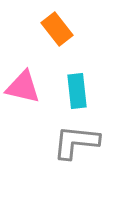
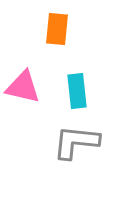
orange rectangle: rotated 44 degrees clockwise
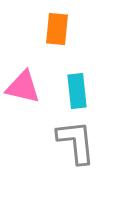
gray L-shape: rotated 78 degrees clockwise
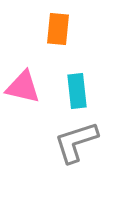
orange rectangle: moved 1 px right
gray L-shape: rotated 102 degrees counterclockwise
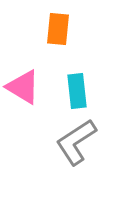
pink triangle: rotated 18 degrees clockwise
gray L-shape: rotated 15 degrees counterclockwise
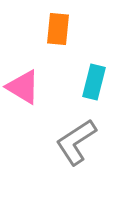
cyan rectangle: moved 17 px right, 9 px up; rotated 20 degrees clockwise
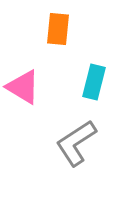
gray L-shape: moved 1 px down
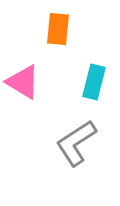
pink triangle: moved 5 px up
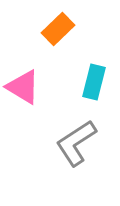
orange rectangle: rotated 40 degrees clockwise
pink triangle: moved 5 px down
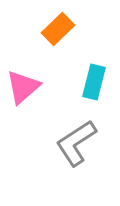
pink triangle: rotated 48 degrees clockwise
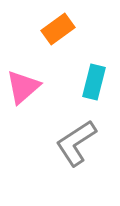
orange rectangle: rotated 8 degrees clockwise
